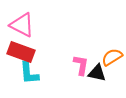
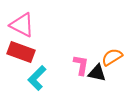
cyan L-shape: moved 8 px right, 5 px down; rotated 50 degrees clockwise
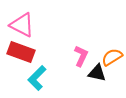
pink L-shape: moved 9 px up; rotated 15 degrees clockwise
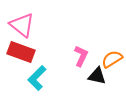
pink triangle: rotated 12 degrees clockwise
orange semicircle: moved 2 px down
black triangle: moved 3 px down
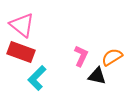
orange semicircle: moved 2 px up
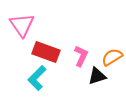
pink triangle: rotated 16 degrees clockwise
red rectangle: moved 25 px right
black triangle: rotated 30 degrees counterclockwise
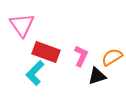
cyan L-shape: moved 2 px left, 5 px up
